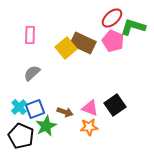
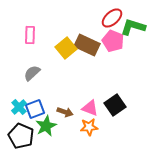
brown rectangle: moved 4 px right, 2 px down
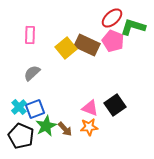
brown arrow: moved 17 px down; rotated 28 degrees clockwise
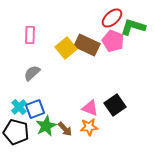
black pentagon: moved 5 px left, 4 px up; rotated 10 degrees counterclockwise
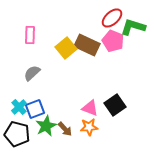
black pentagon: moved 1 px right, 2 px down
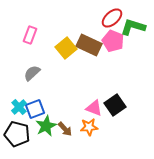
pink rectangle: rotated 18 degrees clockwise
brown rectangle: moved 2 px right
pink triangle: moved 4 px right
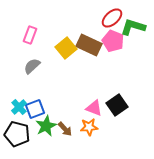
gray semicircle: moved 7 px up
black square: moved 2 px right
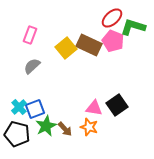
pink triangle: rotated 12 degrees counterclockwise
orange star: rotated 24 degrees clockwise
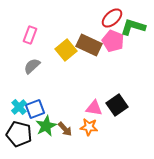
yellow square: moved 2 px down
orange star: rotated 12 degrees counterclockwise
black pentagon: moved 2 px right
